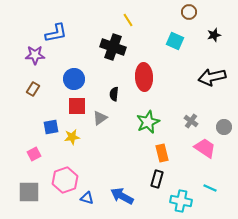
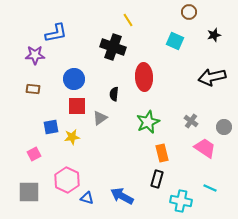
brown rectangle: rotated 64 degrees clockwise
pink hexagon: moved 2 px right; rotated 15 degrees counterclockwise
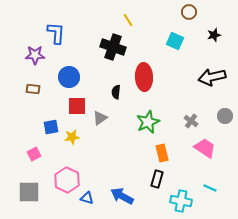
blue L-shape: rotated 75 degrees counterclockwise
blue circle: moved 5 px left, 2 px up
black semicircle: moved 2 px right, 2 px up
gray circle: moved 1 px right, 11 px up
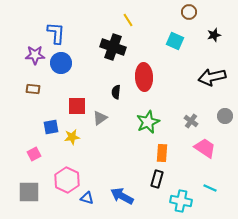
blue circle: moved 8 px left, 14 px up
orange rectangle: rotated 18 degrees clockwise
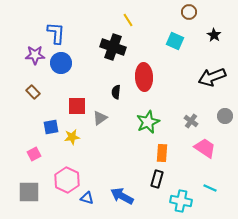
black star: rotated 24 degrees counterclockwise
black arrow: rotated 8 degrees counterclockwise
brown rectangle: moved 3 px down; rotated 40 degrees clockwise
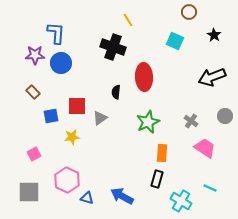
blue square: moved 11 px up
cyan cross: rotated 20 degrees clockwise
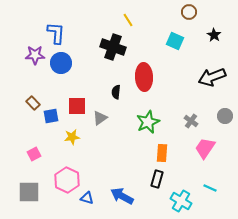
brown rectangle: moved 11 px down
pink trapezoid: rotated 90 degrees counterclockwise
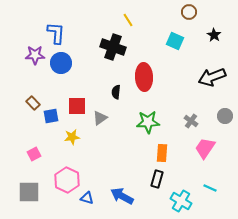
green star: rotated 20 degrees clockwise
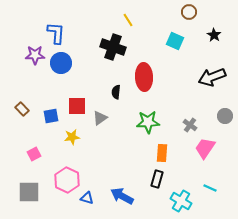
brown rectangle: moved 11 px left, 6 px down
gray cross: moved 1 px left, 4 px down
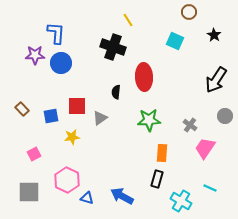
black arrow: moved 4 px right, 3 px down; rotated 36 degrees counterclockwise
green star: moved 1 px right, 2 px up
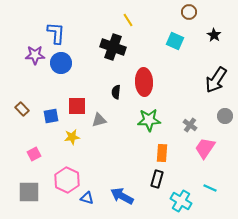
red ellipse: moved 5 px down
gray triangle: moved 1 px left, 2 px down; rotated 21 degrees clockwise
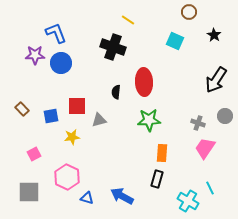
yellow line: rotated 24 degrees counterclockwise
blue L-shape: rotated 25 degrees counterclockwise
gray cross: moved 8 px right, 2 px up; rotated 16 degrees counterclockwise
pink hexagon: moved 3 px up
cyan line: rotated 40 degrees clockwise
cyan cross: moved 7 px right
